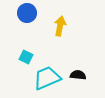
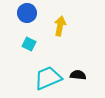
cyan square: moved 3 px right, 13 px up
cyan trapezoid: moved 1 px right
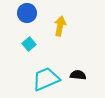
cyan square: rotated 24 degrees clockwise
cyan trapezoid: moved 2 px left, 1 px down
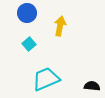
black semicircle: moved 14 px right, 11 px down
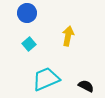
yellow arrow: moved 8 px right, 10 px down
black semicircle: moved 6 px left; rotated 21 degrees clockwise
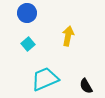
cyan square: moved 1 px left
cyan trapezoid: moved 1 px left
black semicircle: rotated 147 degrees counterclockwise
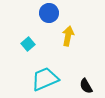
blue circle: moved 22 px right
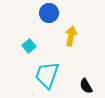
yellow arrow: moved 3 px right
cyan square: moved 1 px right, 2 px down
cyan trapezoid: moved 2 px right, 4 px up; rotated 48 degrees counterclockwise
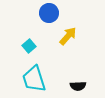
yellow arrow: moved 3 px left; rotated 30 degrees clockwise
cyan trapezoid: moved 13 px left, 4 px down; rotated 36 degrees counterclockwise
black semicircle: moved 8 px left; rotated 63 degrees counterclockwise
